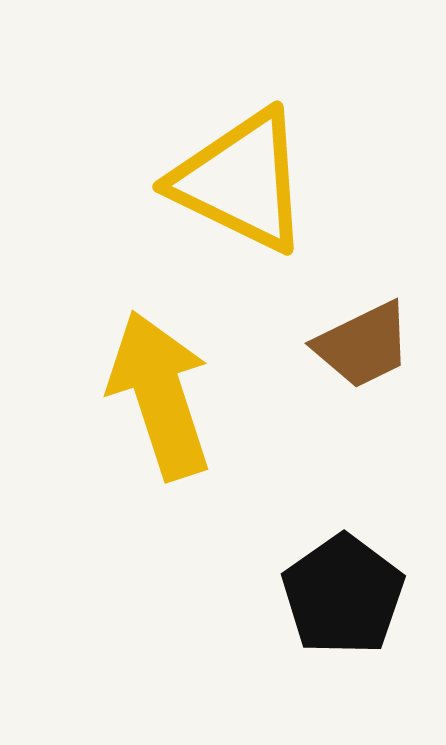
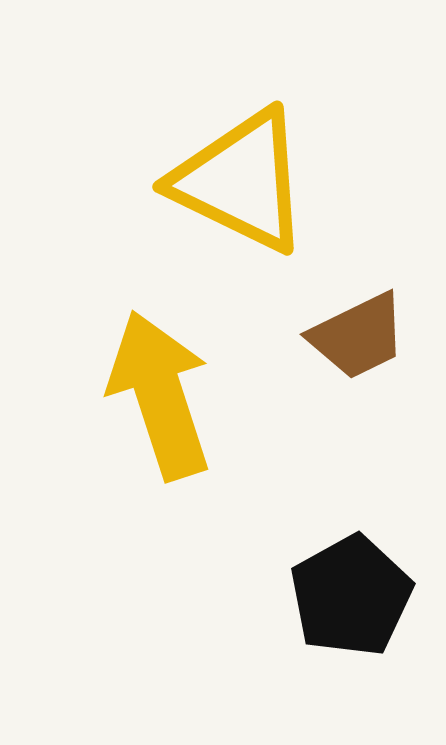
brown trapezoid: moved 5 px left, 9 px up
black pentagon: moved 8 px right, 1 px down; rotated 6 degrees clockwise
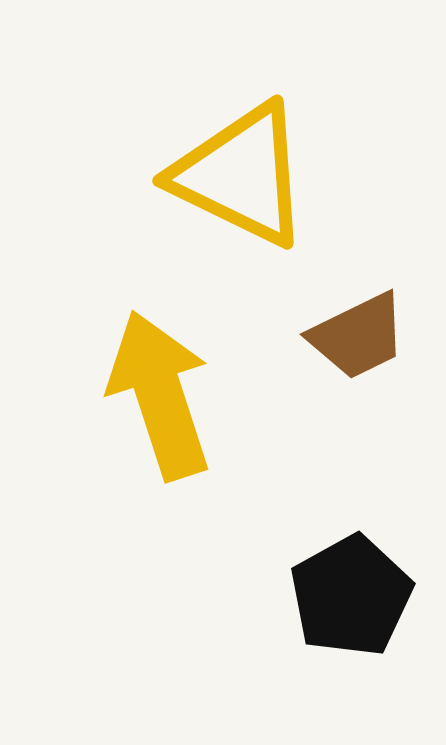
yellow triangle: moved 6 px up
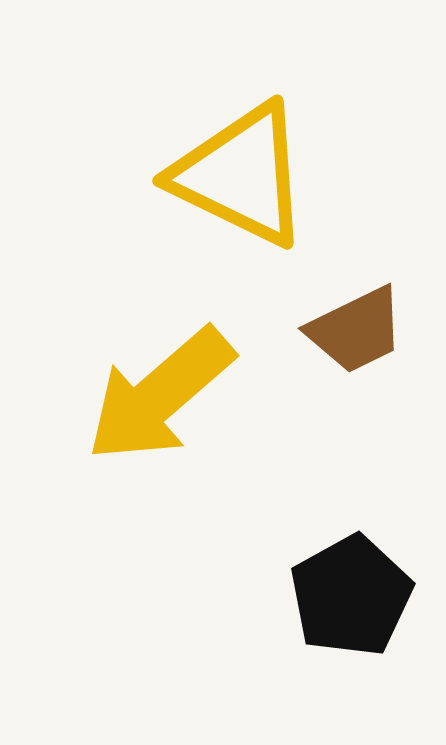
brown trapezoid: moved 2 px left, 6 px up
yellow arrow: rotated 113 degrees counterclockwise
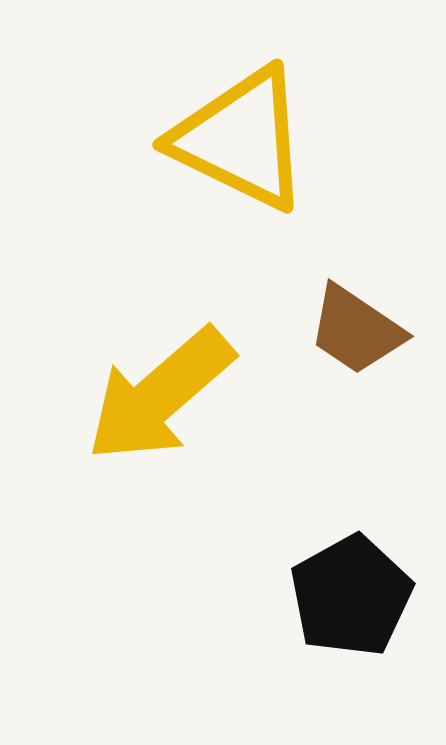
yellow triangle: moved 36 px up
brown trapezoid: rotated 60 degrees clockwise
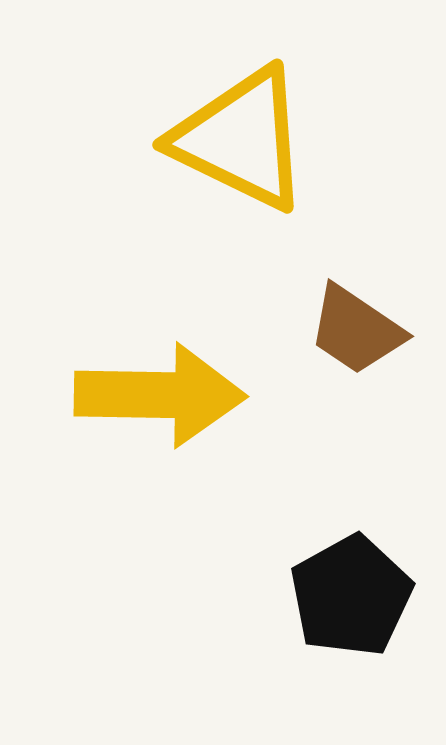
yellow arrow: rotated 138 degrees counterclockwise
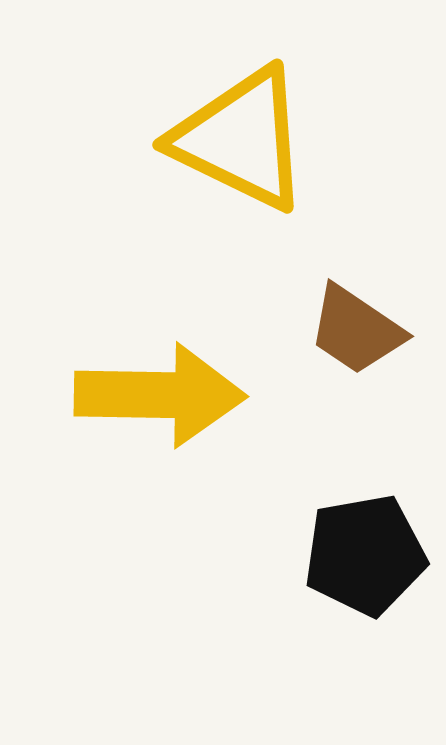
black pentagon: moved 14 px right, 41 px up; rotated 19 degrees clockwise
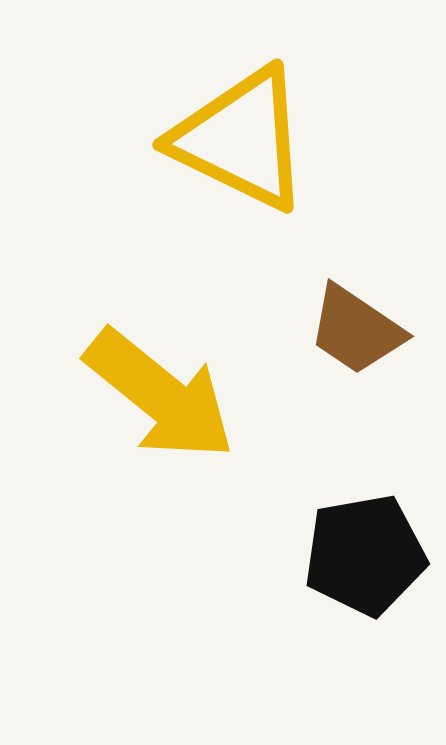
yellow arrow: rotated 38 degrees clockwise
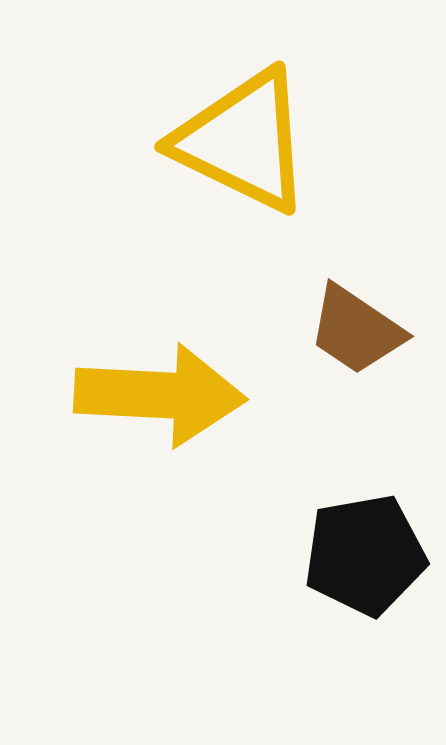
yellow triangle: moved 2 px right, 2 px down
yellow arrow: rotated 36 degrees counterclockwise
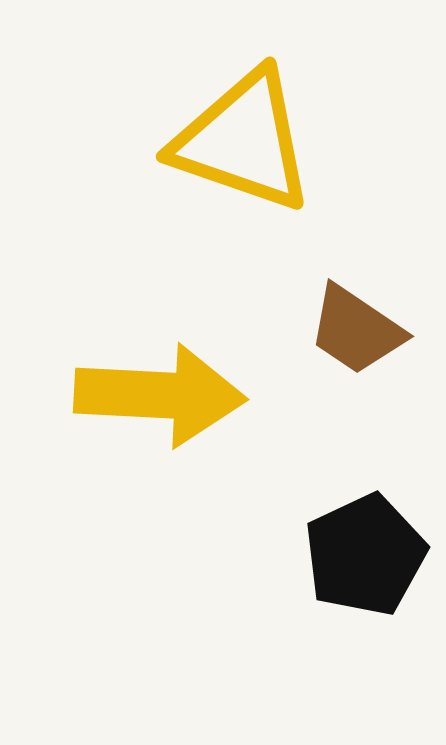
yellow triangle: rotated 7 degrees counterclockwise
black pentagon: rotated 15 degrees counterclockwise
